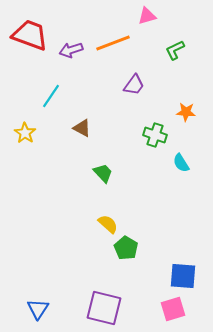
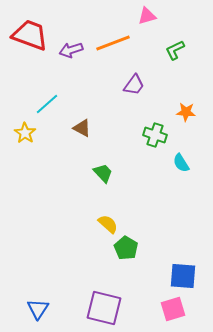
cyan line: moved 4 px left, 8 px down; rotated 15 degrees clockwise
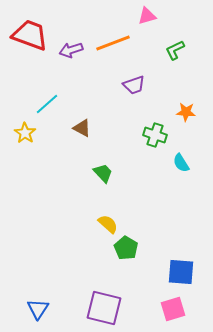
purple trapezoid: rotated 35 degrees clockwise
blue square: moved 2 px left, 4 px up
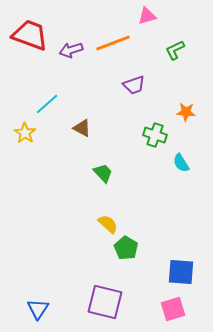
purple square: moved 1 px right, 6 px up
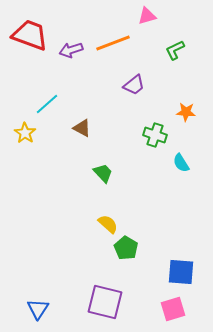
purple trapezoid: rotated 20 degrees counterclockwise
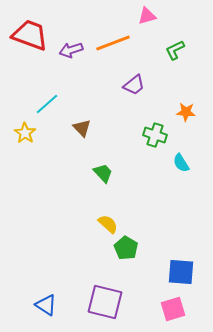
brown triangle: rotated 18 degrees clockwise
blue triangle: moved 8 px right, 4 px up; rotated 30 degrees counterclockwise
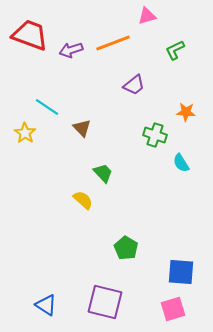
cyan line: moved 3 px down; rotated 75 degrees clockwise
yellow semicircle: moved 25 px left, 24 px up
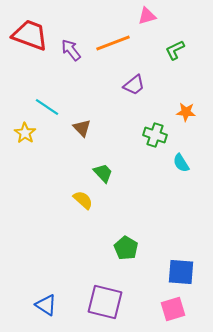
purple arrow: rotated 70 degrees clockwise
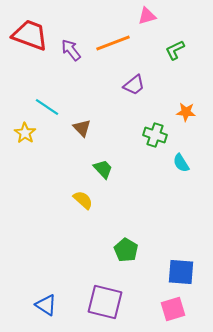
green trapezoid: moved 4 px up
green pentagon: moved 2 px down
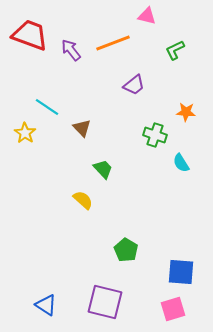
pink triangle: rotated 30 degrees clockwise
